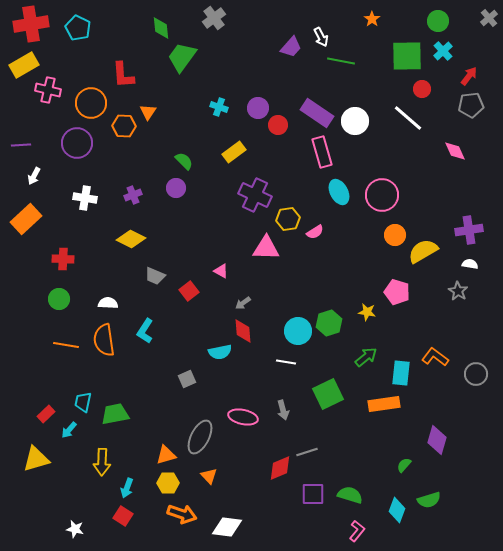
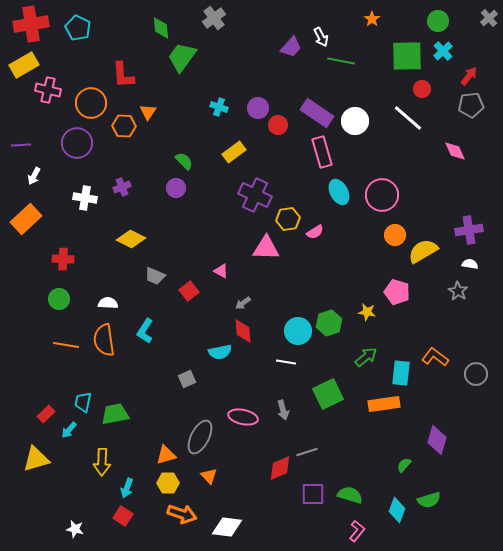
purple cross at (133, 195): moved 11 px left, 8 px up
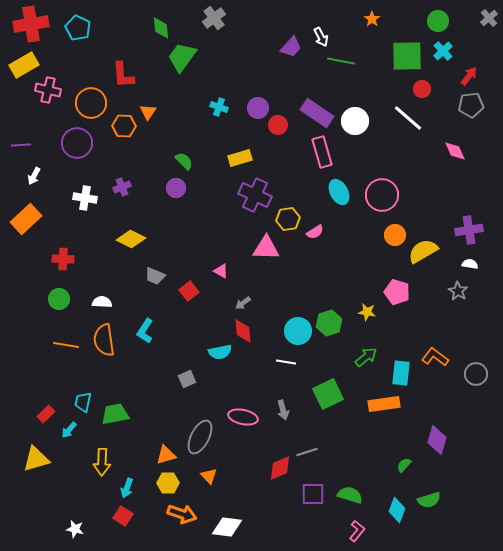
yellow rectangle at (234, 152): moved 6 px right, 6 px down; rotated 20 degrees clockwise
white semicircle at (108, 303): moved 6 px left, 1 px up
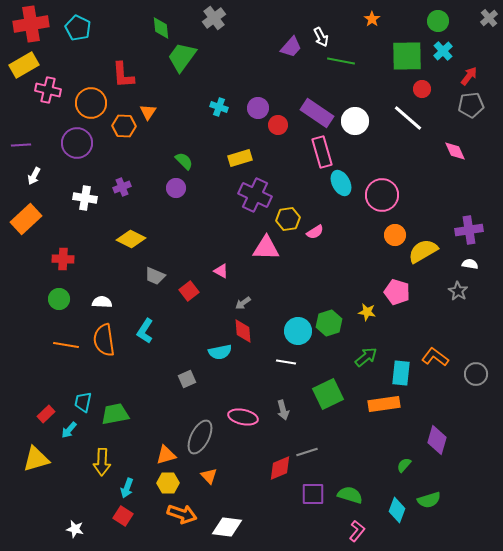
cyan ellipse at (339, 192): moved 2 px right, 9 px up
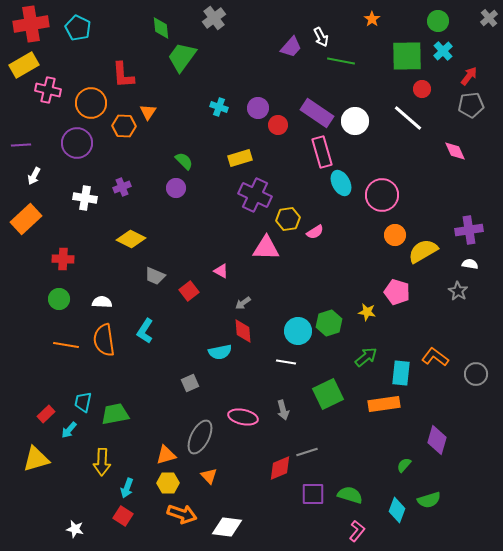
gray square at (187, 379): moved 3 px right, 4 px down
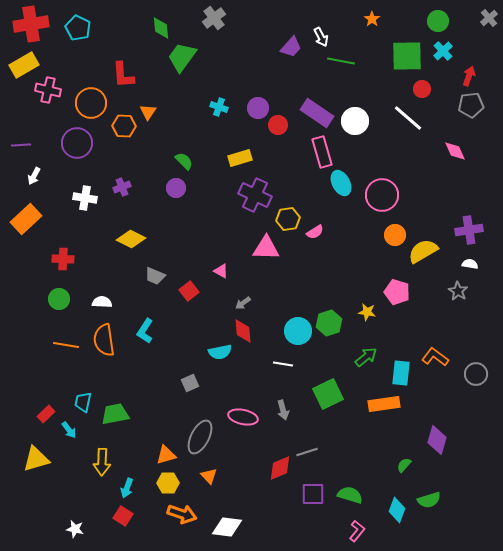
red arrow at (469, 76): rotated 18 degrees counterclockwise
white line at (286, 362): moved 3 px left, 2 px down
cyan arrow at (69, 430): rotated 78 degrees counterclockwise
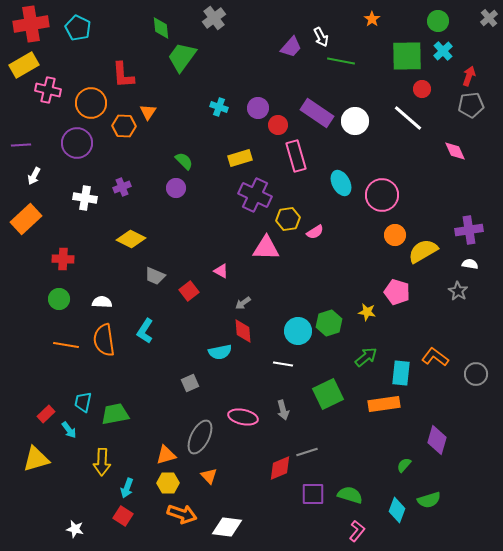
pink rectangle at (322, 152): moved 26 px left, 4 px down
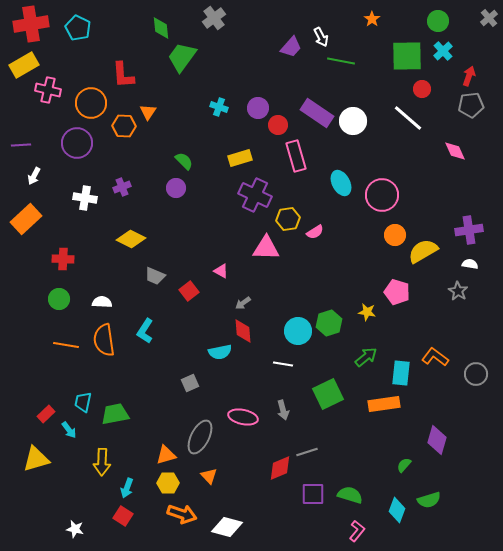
white circle at (355, 121): moved 2 px left
white diamond at (227, 527): rotated 8 degrees clockwise
